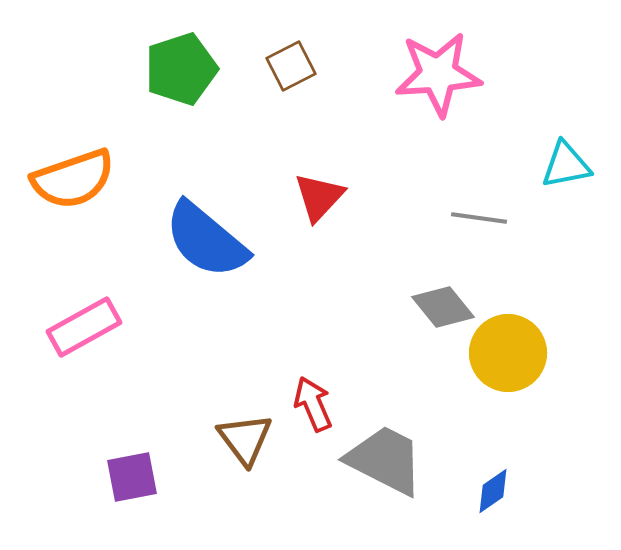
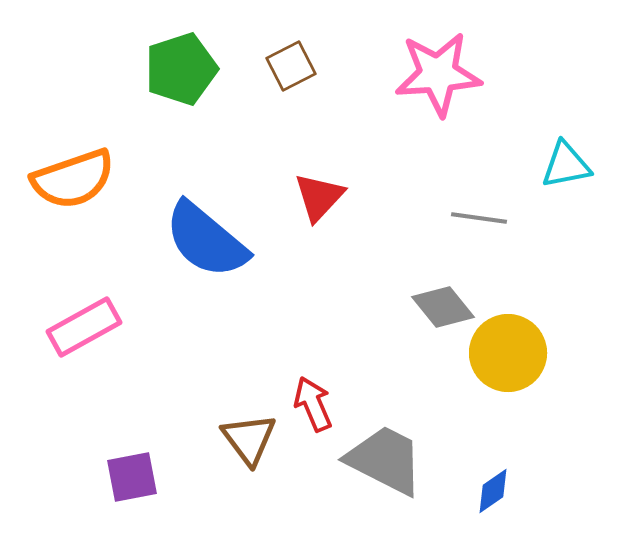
brown triangle: moved 4 px right
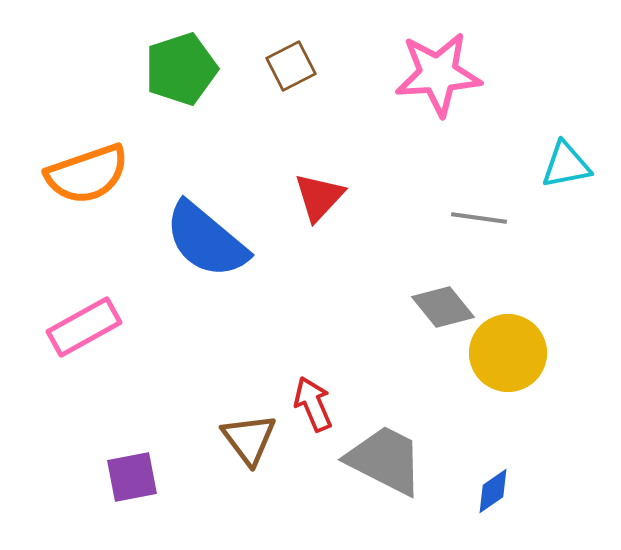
orange semicircle: moved 14 px right, 5 px up
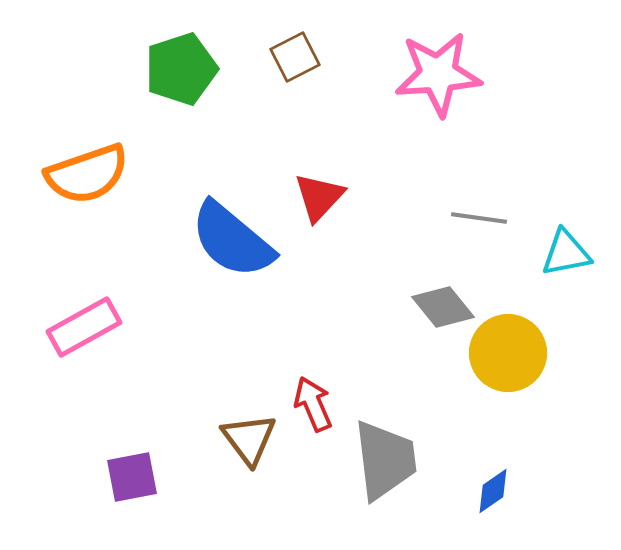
brown square: moved 4 px right, 9 px up
cyan triangle: moved 88 px down
blue semicircle: moved 26 px right
gray trapezoid: rotated 56 degrees clockwise
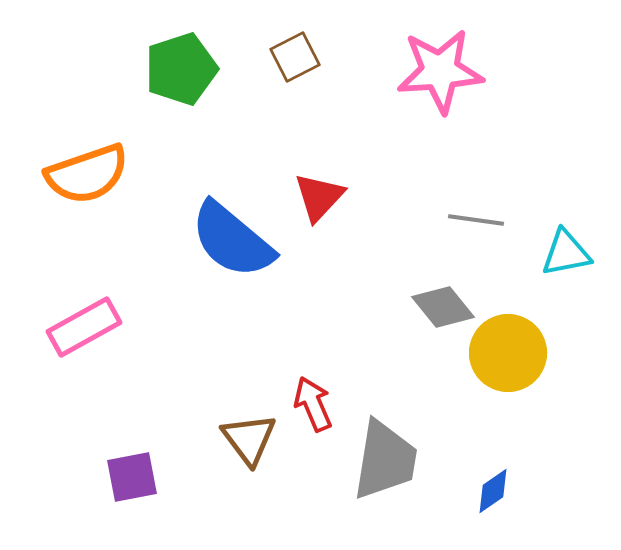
pink star: moved 2 px right, 3 px up
gray line: moved 3 px left, 2 px down
gray trapezoid: rotated 16 degrees clockwise
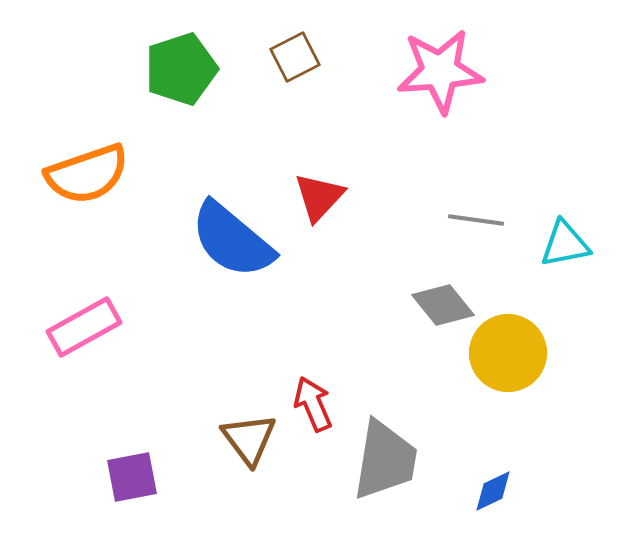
cyan triangle: moved 1 px left, 9 px up
gray diamond: moved 2 px up
blue diamond: rotated 9 degrees clockwise
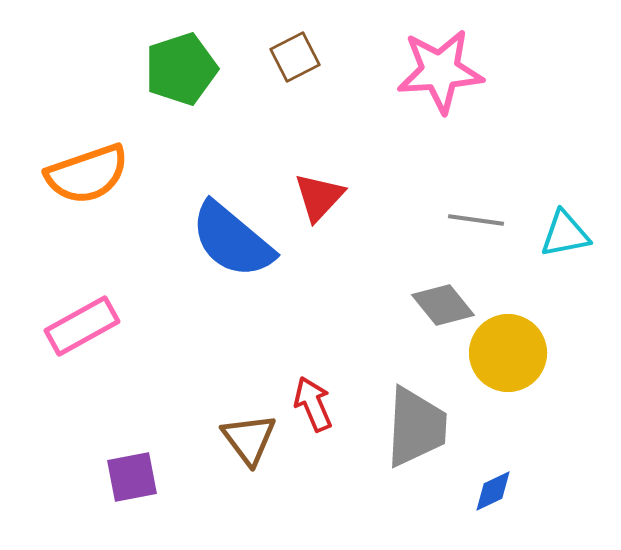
cyan triangle: moved 10 px up
pink rectangle: moved 2 px left, 1 px up
gray trapezoid: moved 31 px right, 33 px up; rotated 6 degrees counterclockwise
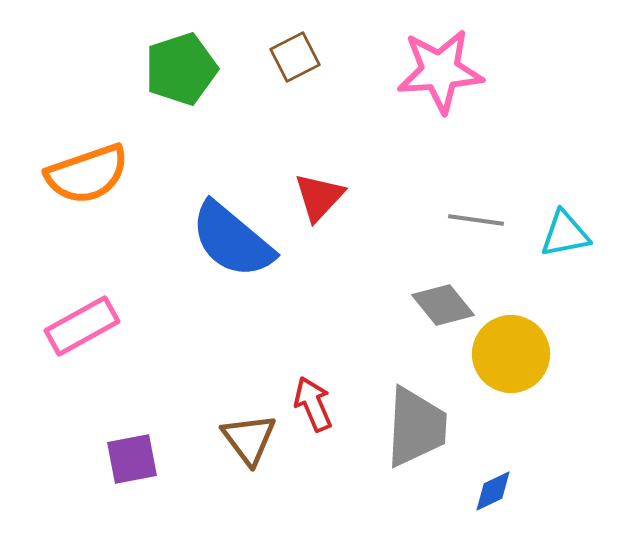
yellow circle: moved 3 px right, 1 px down
purple square: moved 18 px up
